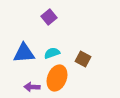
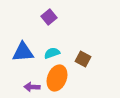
blue triangle: moved 1 px left, 1 px up
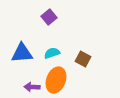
blue triangle: moved 1 px left, 1 px down
orange ellipse: moved 1 px left, 2 px down
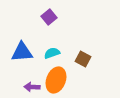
blue triangle: moved 1 px up
